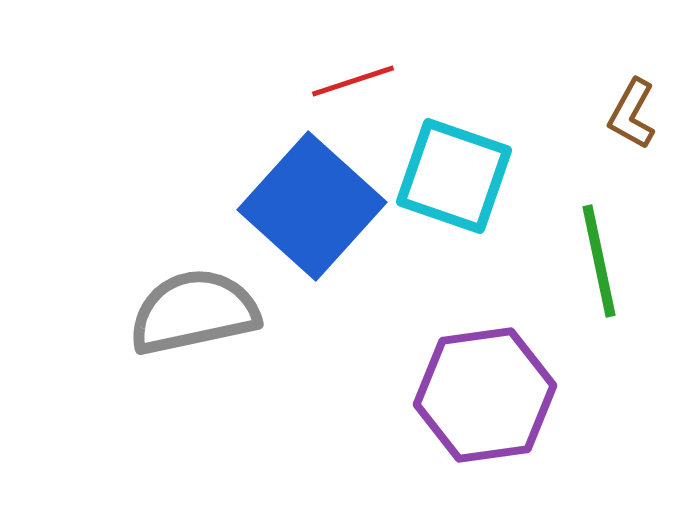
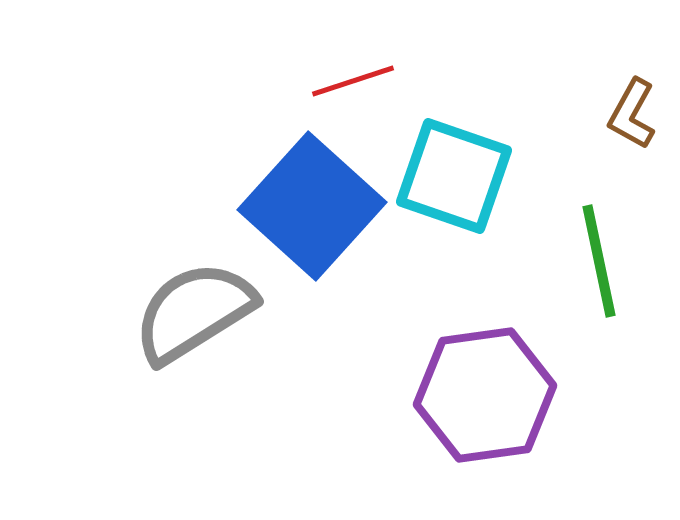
gray semicircle: rotated 20 degrees counterclockwise
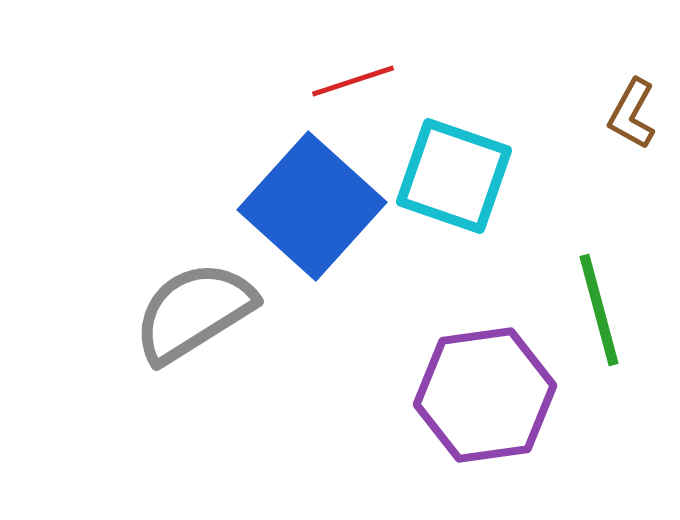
green line: moved 49 px down; rotated 3 degrees counterclockwise
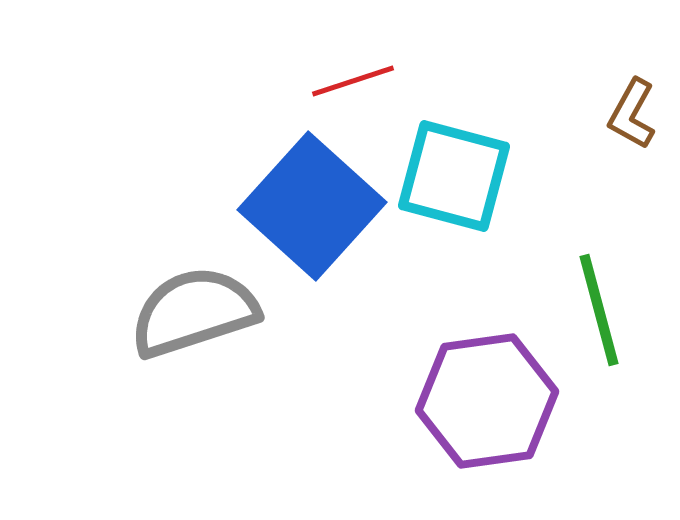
cyan square: rotated 4 degrees counterclockwise
gray semicircle: rotated 14 degrees clockwise
purple hexagon: moved 2 px right, 6 px down
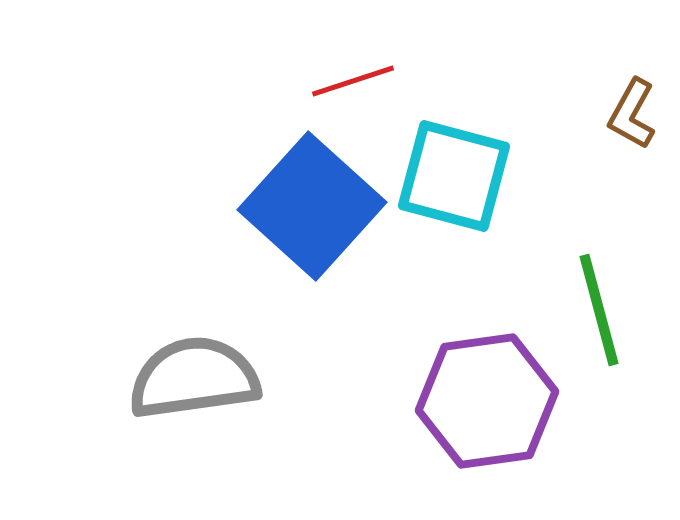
gray semicircle: moved 66 px down; rotated 10 degrees clockwise
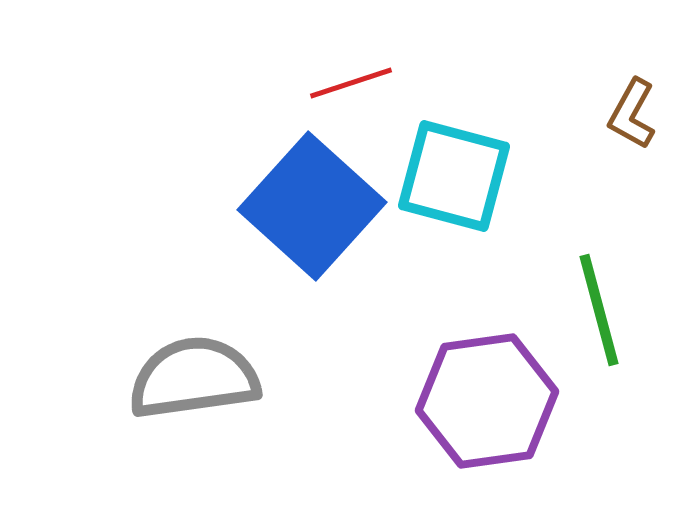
red line: moved 2 px left, 2 px down
